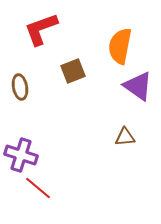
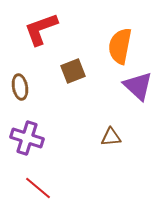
purple triangle: rotated 8 degrees clockwise
brown triangle: moved 14 px left
purple cross: moved 6 px right, 17 px up
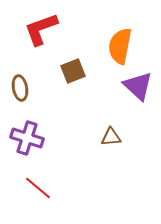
brown ellipse: moved 1 px down
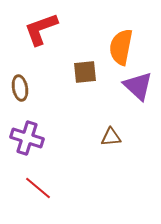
orange semicircle: moved 1 px right, 1 px down
brown square: moved 12 px right, 1 px down; rotated 15 degrees clockwise
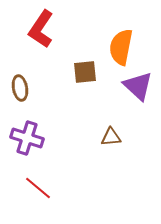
red L-shape: rotated 36 degrees counterclockwise
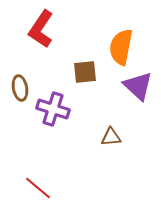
purple cross: moved 26 px right, 29 px up
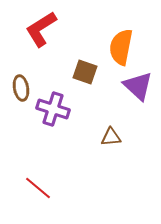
red L-shape: rotated 24 degrees clockwise
brown square: rotated 25 degrees clockwise
brown ellipse: moved 1 px right
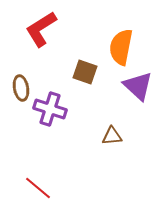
purple cross: moved 3 px left
brown triangle: moved 1 px right, 1 px up
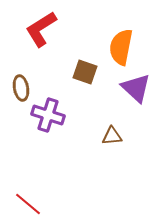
purple triangle: moved 2 px left, 2 px down
purple cross: moved 2 px left, 6 px down
red line: moved 10 px left, 16 px down
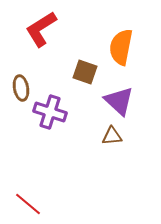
purple triangle: moved 17 px left, 13 px down
purple cross: moved 2 px right, 3 px up
